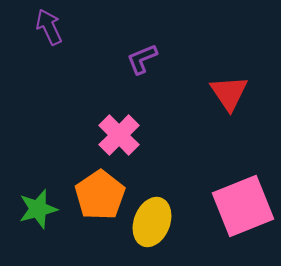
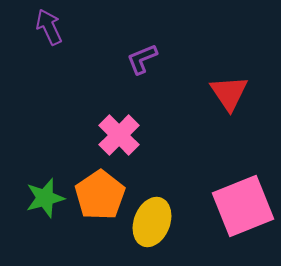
green star: moved 7 px right, 11 px up
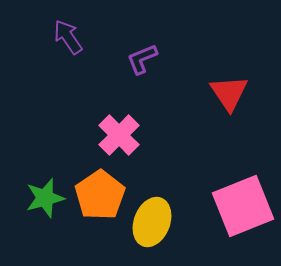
purple arrow: moved 19 px right, 10 px down; rotated 9 degrees counterclockwise
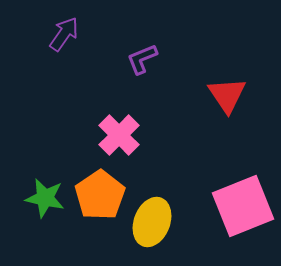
purple arrow: moved 4 px left, 3 px up; rotated 69 degrees clockwise
red triangle: moved 2 px left, 2 px down
green star: rotated 27 degrees clockwise
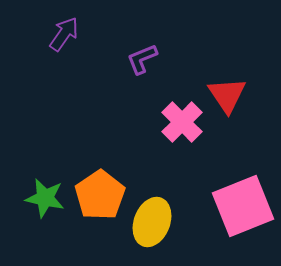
pink cross: moved 63 px right, 13 px up
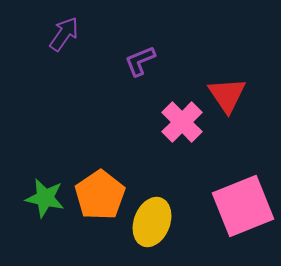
purple L-shape: moved 2 px left, 2 px down
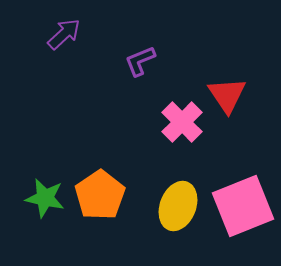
purple arrow: rotated 12 degrees clockwise
yellow ellipse: moved 26 px right, 16 px up
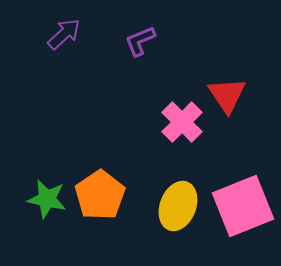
purple L-shape: moved 20 px up
green star: moved 2 px right, 1 px down
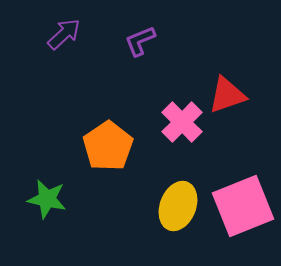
red triangle: rotated 45 degrees clockwise
orange pentagon: moved 8 px right, 49 px up
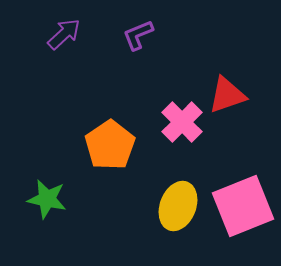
purple L-shape: moved 2 px left, 6 px up
orange pentagon: moved 2 px right, 1 px up
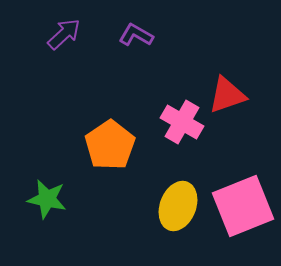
purple L-shape: moved 2 px left; rotated 52 degrees clockwise
pink cross: rotated 15 degrees counterclockwise
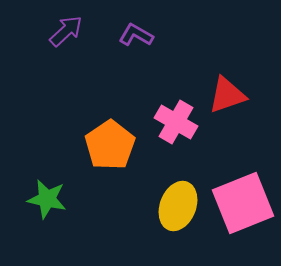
purple arrow: moved 2 px right, 3 px up
pink cross: moved 6 px left
pink square: moved 3 px up
